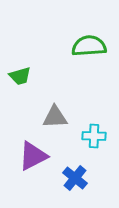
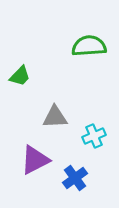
green trapezoid: rotated 30 degrees counterclockwise
cyan cross: rotated 25 degrees counterclockwise
purple triangle: moved 2 px right, 4 px down
blue cross: rotated 15 degrees clockwise
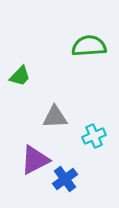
blue cross: moved 10 px left, 1 px down
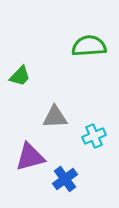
purple triangle: moved 5 px left, 3 px up; rotated 12 degrees clockwise
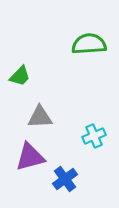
green semicircle: moved 2 px up
gray triangle: moved 15 px left
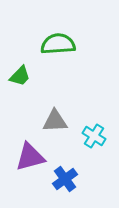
green semicircle: moved 31 px left
gray triangle: moved 15 px right, 4 px down
cyan cross: rotated 35 degrees counterclockwise
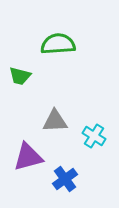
green trapezoid: rotated 60 degrees clockwise
purple triangle: moved 2 px left
